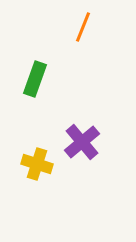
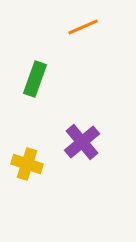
orange line: rotated 44 degrees clockwise
yellow cross: moved 10 px left
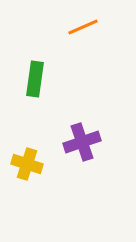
green rectangle: rotated 12 degrees counterclockwise
purple cross: rotated 21 degrees clockwise
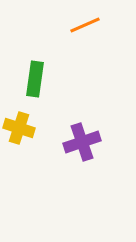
orange line: moved 2 px right, 2 px up
yellow cross: moved 8 px left, 36 px up
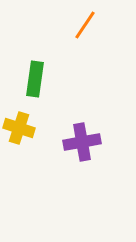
orange line: rotated 32 degrees counterclockwise
purple cross: rotated 9 degrees clockwise
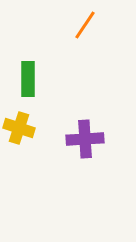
green rectangle: moved 7 px left; rotated 8 degrees counterclockwise
purple cross: moved 3 px right, 3 px up; rotated 6 degrees clockwise
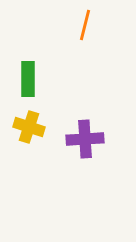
orange line: rotated 20 degrees counterclockwise
yellow cross: moved 10 px right, 1 px up
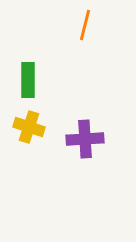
green rectangle: moved 1 px down
